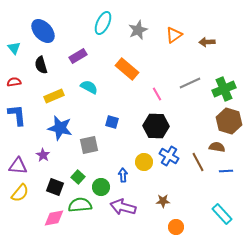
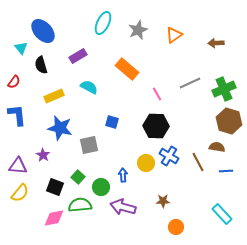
brown arrow: moved 9 px right, 1 px down
cyan triangle: moved 7 px right
red semicircle: rotated 136 degrees clockwise
yellow circle: moved 2 px right, 1 px down
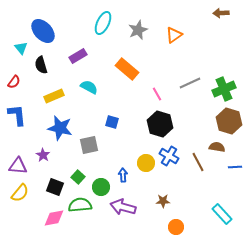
brown arrow: moved 5 px right, 30 px up
black hexagon: moved 4 px right, 2 px up; rotated 15 degrees clockwise
blue line: moved 9 px right, 4 px up
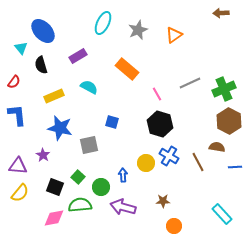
brown hexagon: rotated 10 degrees clockwise
orange circle: moved 2 px left, 1 px up
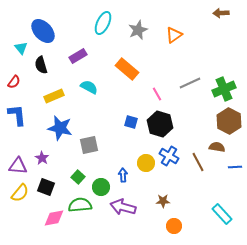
blue square: moved 19 px right
purple star: moved 1 px left, 3 px down
black square: moved 9 px left
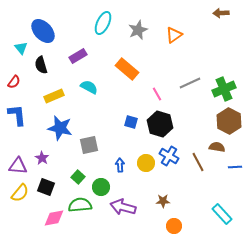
blue arrow: moved 3 px left, 10 px up
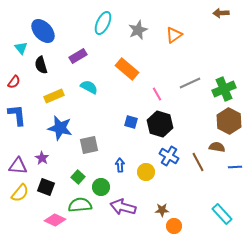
yellow circle: moved 9 px down
brown star: moved 1 px left, 9 px down
pink diamond: moved 1 px right, 2 px down; rotated 35 degrees clockwise
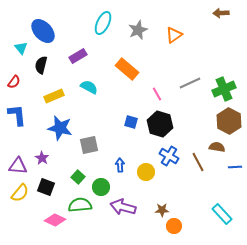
black semicircle: rotated 30 degrees clockwise
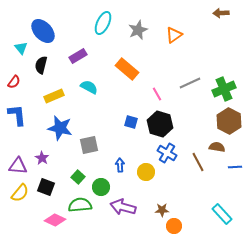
blue cross: moved 2 px left, 3 px up
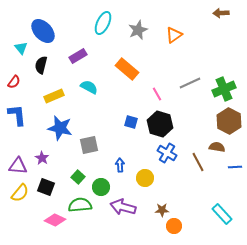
yellow circle: moved 1 px left, 6 px down
